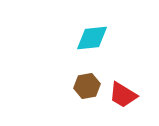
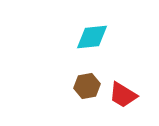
cyan diamond: moved 1 px up
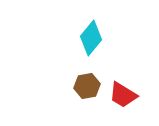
cyan diamond: moved 1 px left, 1 px down; rotated 44 degrees counterclockwise
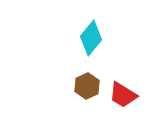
brown hexagon: rotated 15 degrees counterclockwise
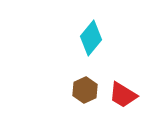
brown hexagon: moved 2 px left, 4 px down
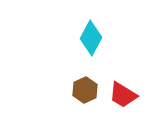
cyan diamond: rotated 12 degrees counterclockwise
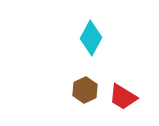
red trapezoid: moved 2 px down
